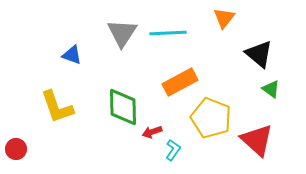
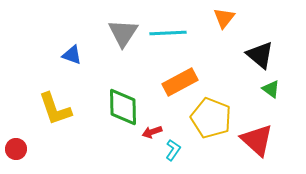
gray triangle: moved 1 px right
black triangle: moved 1 px right, 1 px down
yellow L-shape: moved 2 px left, 2 px down
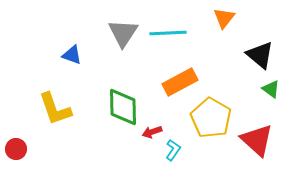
yellow pentagon: rotated 9 degrees clockwise
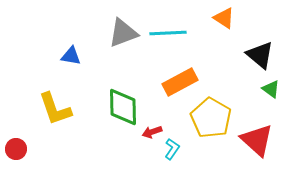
orange triangle: rotated 35 degrees counterclockwise
gray triangle: rotated 36 degrees clockwise
blue triangle: moved 1 px left, 1 px down; rotated 10 degrees counterclockwise
cyan L-shape: moved 1 px left, 1 px up
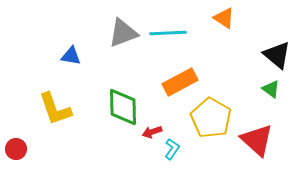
black triangle: moved 17 px right
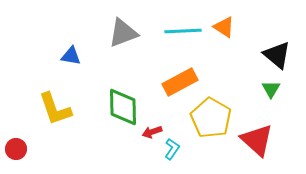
orange triangle: moved 9 px down
cyan line: moved 15 px right, 2 px up
green triangle: rotated 24 degrees clockwise
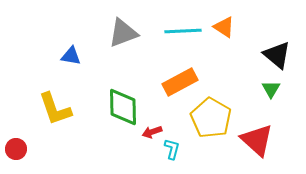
cyan L-shape: rotated 20 degrees counterclockwise
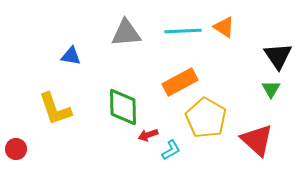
gray triangle: moved 3 px right; rotated 16 degrees clockwise
black triangle: moved 1 px right, 1 px down; rotated 16 degrees clockwise
yellow pentagon: moved 5 px left
red arrow: moved 4 px left, 3 px down
cyan L-shape: moved 1 px left, 1 px down; rotated 45 degrees clockwise
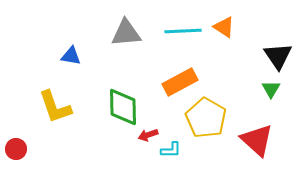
yellow L-shape: moved 2 px up
cyan L-shape: rotated 30 degrees clockwise
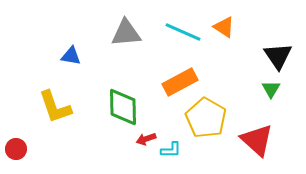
cyan line: moved 1 px down; rotated 27 degrees clockwise
red arrow: moved 2 px left, 4 px down
